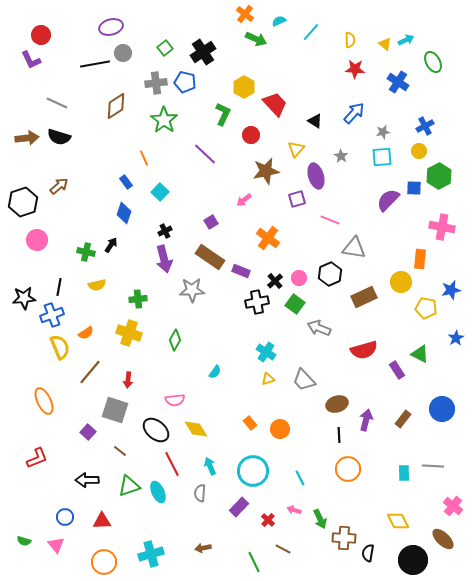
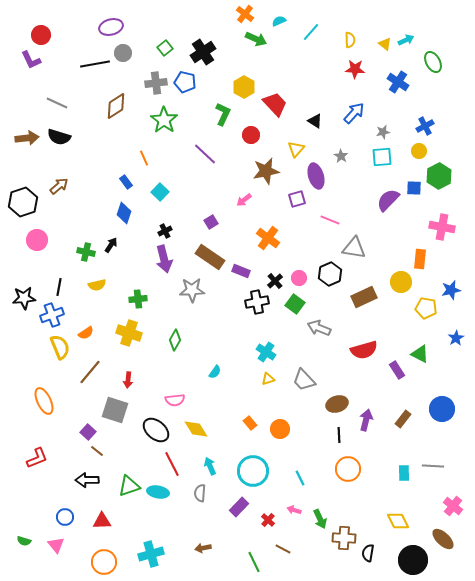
brown line at (120, 451): moved 23 px left
cyan ellipse at (158, 492): rotated 55 degrees counterclockwise
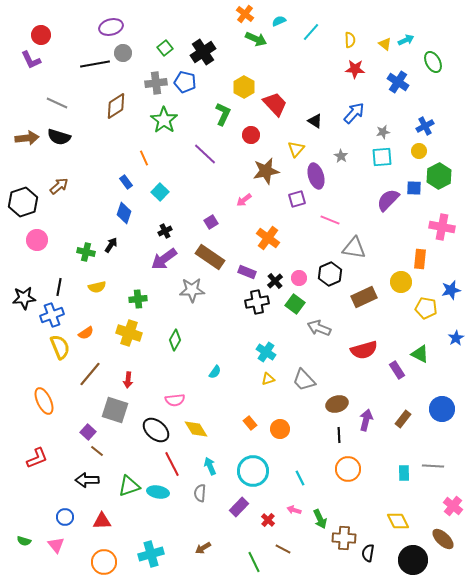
purple arrow at (164, 259): rotated 68 degrees clockwise
purple rectangle at (241, 271): moved 6 px right, 1 px down
yellow semicircle at (97, 285): moved 2 px down
brown line at (90, 372): moved 2 px down
brown arrow at (203, 548): rotated 21 degrees counterclockwise
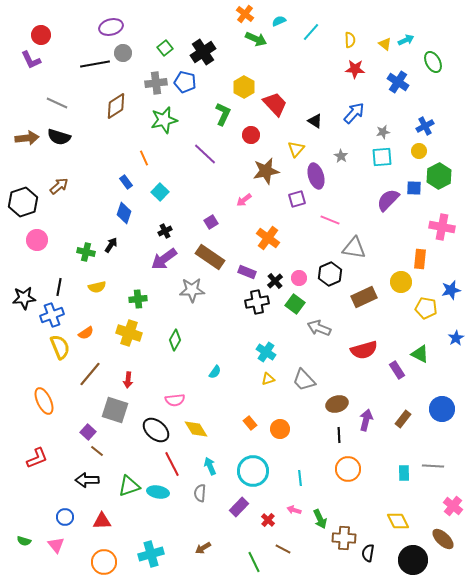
green star at (164, 120): rotated 24 degrees clockwise
cyan line at (300, 478): rotated 21 degrees clockwise
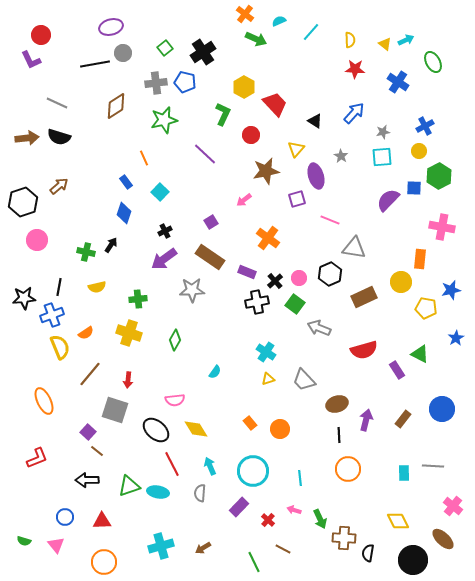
cyan cross at (151, 554): moved 10 px right, 8 px up
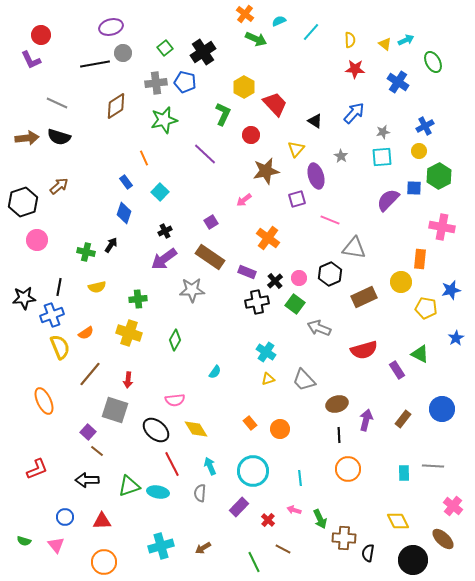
red L-shape at (37, 458): moved 11 px down
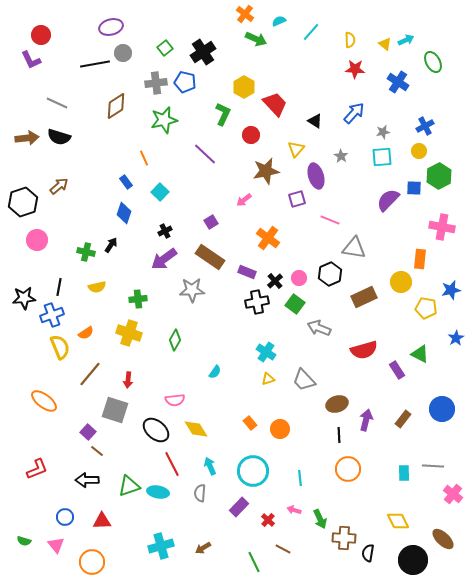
orange ellipse at (44, 401): rotated 28 degrees counterclockwise
pink cross at (453, 506): moved 12 px up
orange circle at (104, 562): moved 12 px left
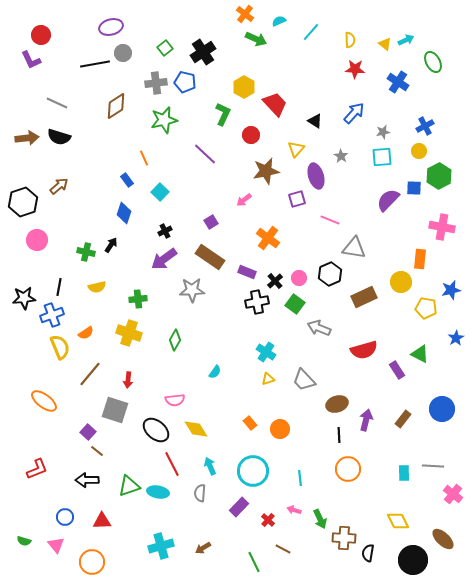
blue rectangle at (126, 182): moved 1 px right, 2 px up
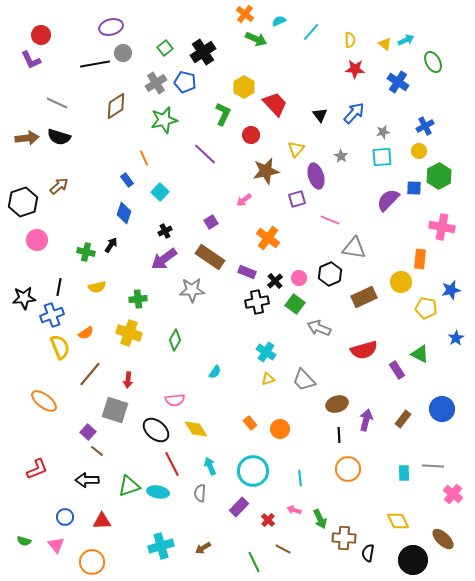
gray cross at (156, 83): rotated 25 degrees counterclockwise
black triangle at (315, 121): moved 5 px right, 6 px up; rotated 21 degrees clockwise
